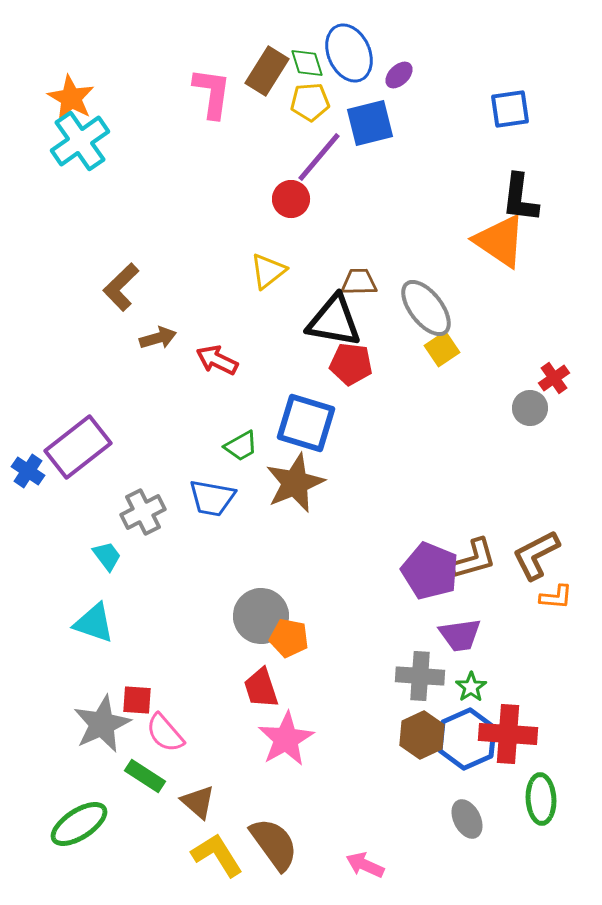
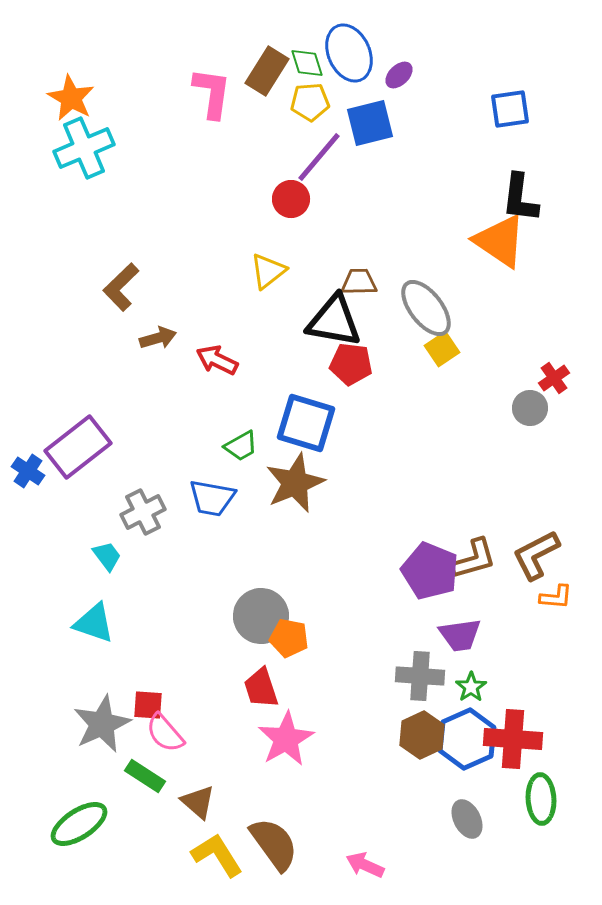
cyan cross at (80, 141): moved 4 px right, 7 px down; rotated 12 degrees clockwise
red square at (137, 700): moved 11 px right, 5 px down
red cross at (508, 734): moved 5 px right, 5 px down
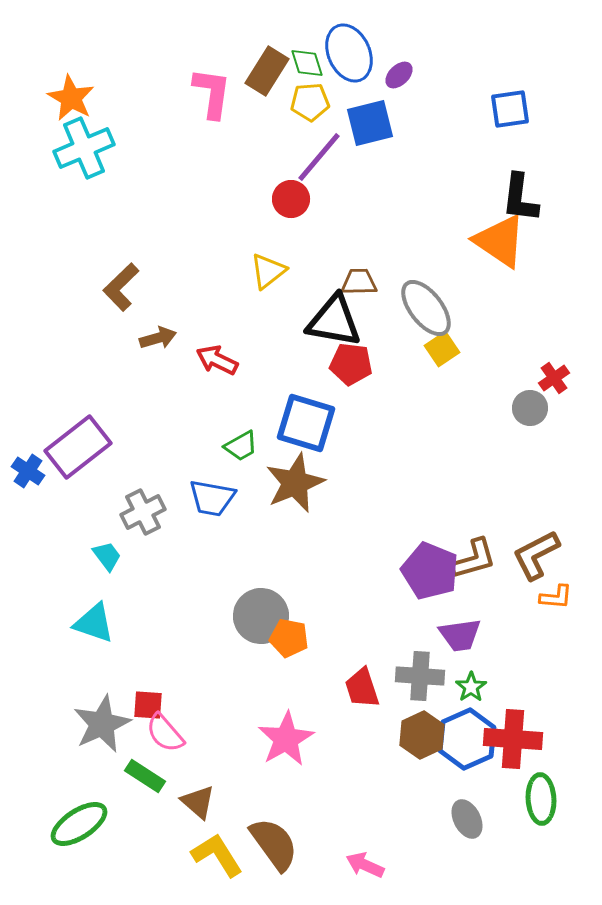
red trapezoid at (261, 688): moved 101 px right
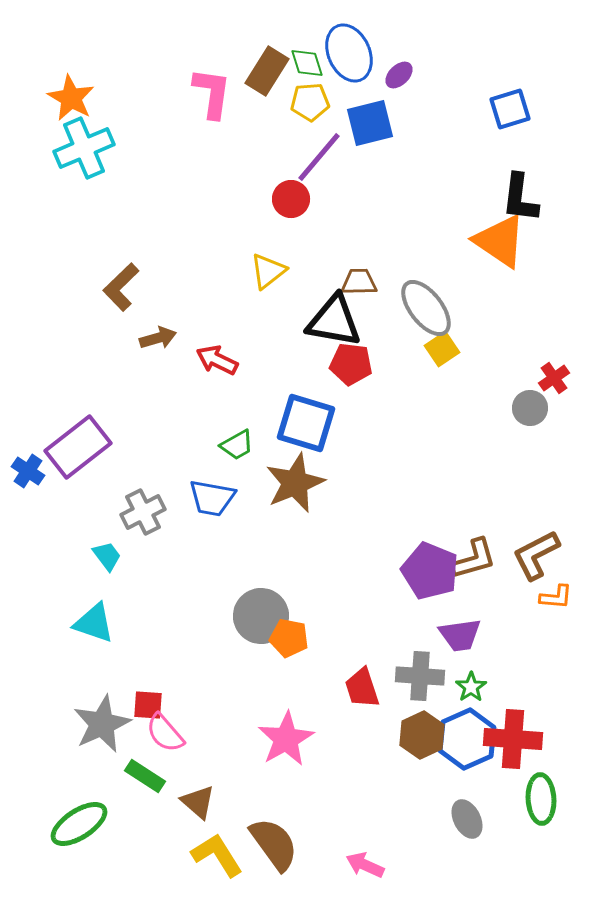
blue square at (510, 109): rotated 9 degrees counterclockwise
green trapezoid at (241, 446): moved 4 px left, 1 px up
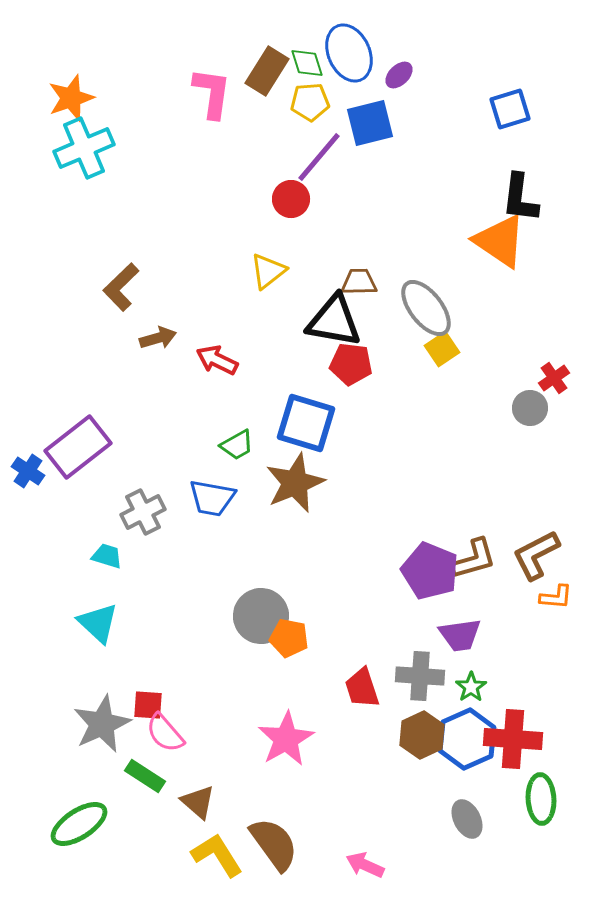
orange star at (71, 98): rotated 24 degrees clockwise
cyan trapezoid at (107, 556): rotated 36 degrees counterclockwise
cyan triangle at (94, 623): moved 4 px right; rotated 24 degrees clockwise
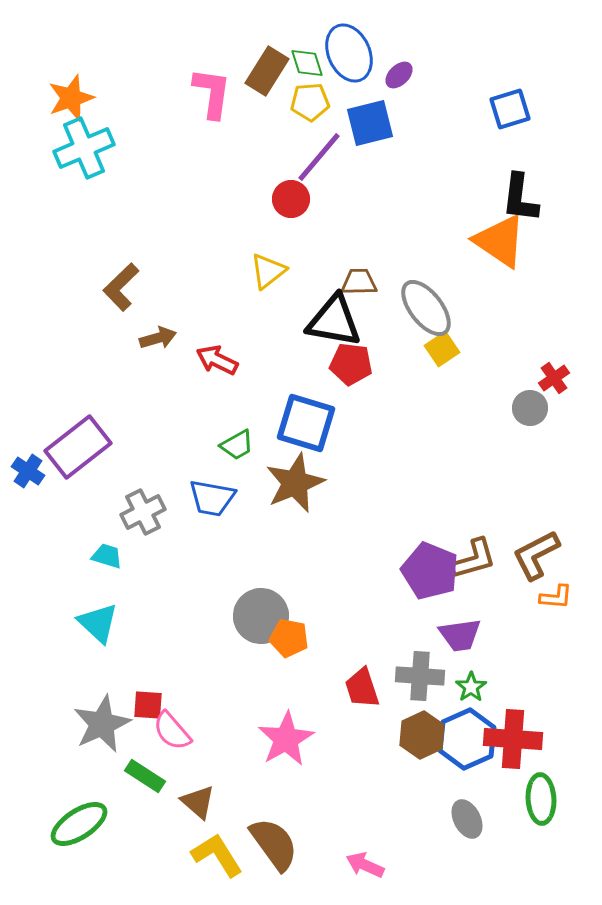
pink semicircle at (165, 733): moved 7 px right, 2 px up
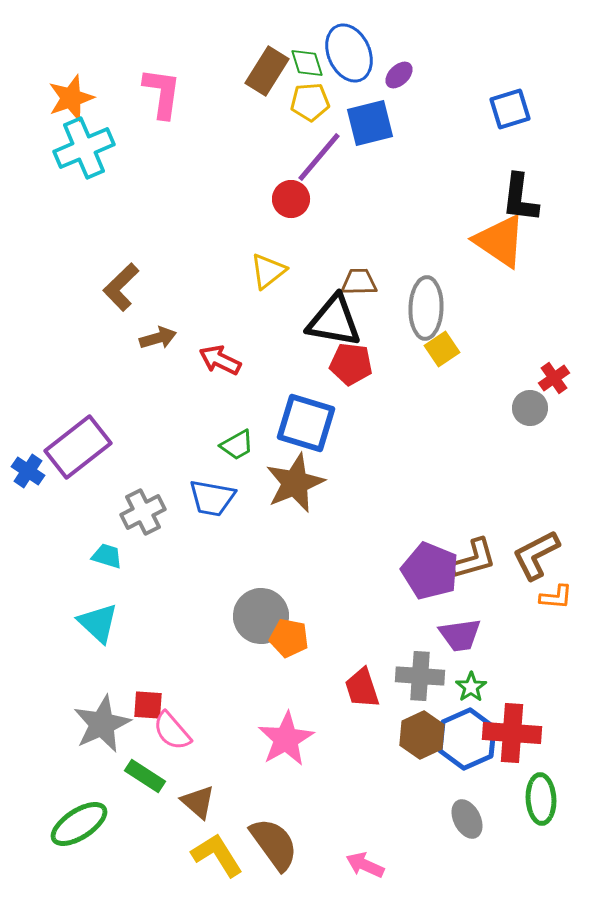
pink L-shape at (212, 93): moved 50 px left
gray ellipse at (426, 308): rotated 40 degrees clockwise
red arrow at (217, 360): moved 3 px right
red cross at (513, 739): moved 1 px left, 6 px up
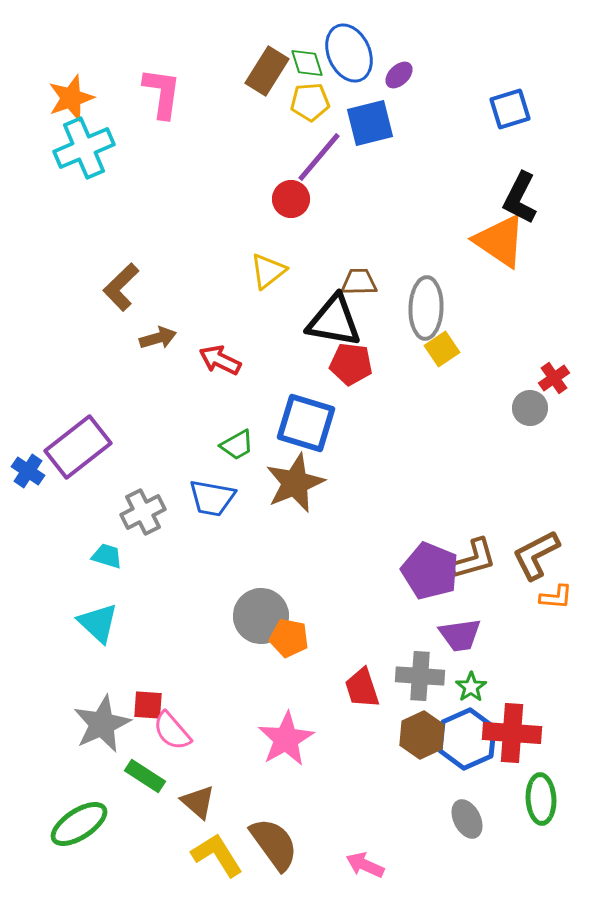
black L-shape at (520, 198): rotated 20 degrees clockwise
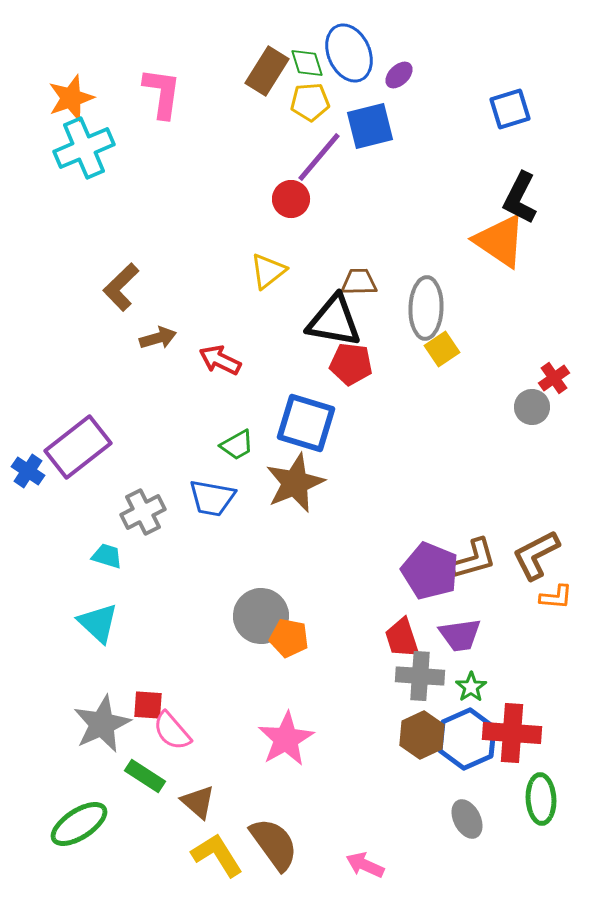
blue square at (370, 123): moved 3 px down
gray circle at (530, 408): moved 2 px right, 1 px up
red trapezoid at (362, 688): moved 40 px right, 50 px up
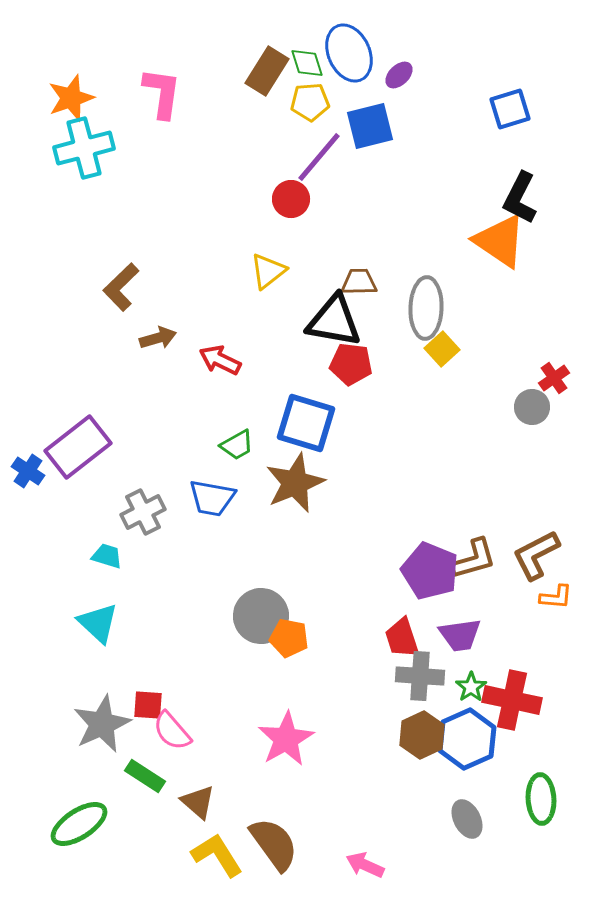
cyan cross at (84, 148): rotated 8 degrees clockwise
yellow square at (442, 349): rotated 8 degrees counterclockwise
red cross at (512, 733): moved 33 px up; rotated 8 degrees clockwise
